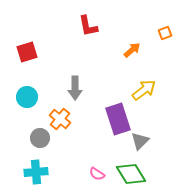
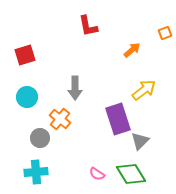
red square: moved 2 px left, 3 px down
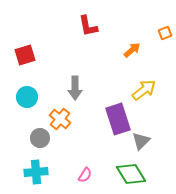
gray triangle: moved 1 px right
pink semicircle: moved 12 px left, 1 px down; rotated 91 degrees counterclockwise
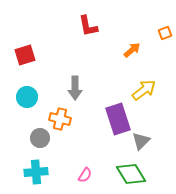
orange cross: rotated 25 degrees counterclockwise
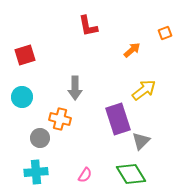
cyan circle: moved 5 px left
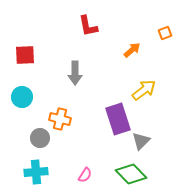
red square: rotated 15 degrees clockwise
gray arrow: moved 15 px up
green diamond: rotated 12 degrees counterclockwise
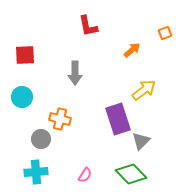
gray circle: moved 1 px right, 1 px down
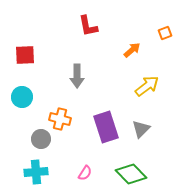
gray arrow: moved 2 px right, 3 px down
yellow arrow: moved 3 px right, 4 px up
purple rectangle: moved 12 px left, 8 px down
gray triangle: moved 12 px up
pink semicircle: moved 2 px up
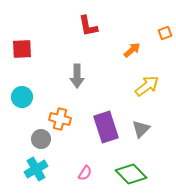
red square: moved 3 px left, 6 px up
cyan cross: moved 3 px up; rotated 25 degrees counterclockwise
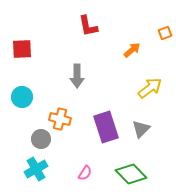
yellow arrow: moved 3 px right, 2 px down
